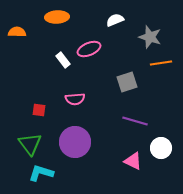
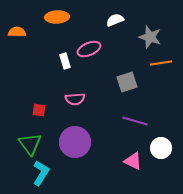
white rectangle: moved 2 px right, 1 px down; rotated 21 degrees clockwise
cyan L-shape: rotated 105 degrees clockwise
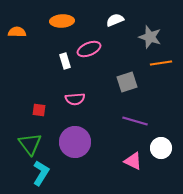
orange ellipse: moved 5 px right, 4 px down
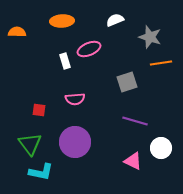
cyan L-shape: moved 1 px up; rotated 70 degrees clockwise
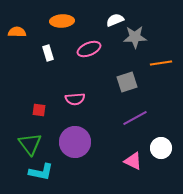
gray star: moved 15 px left; rotated 20 degrees counterclockwise
white rectangle: moved 17 px left, 8 px up
purple line: moved 3 px up; rotated 45 degrees counterclockwise
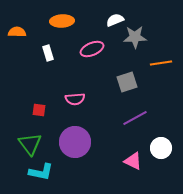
pink ellipse: moved 3 px right
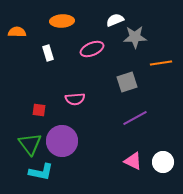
purple circle: moved 13 px left, 1 px up
white circle: moved 2 px right, 14 px down
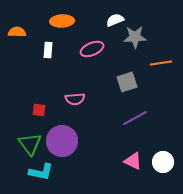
white rectangle: moved 3 px up; rotated 21 degrees clockwise
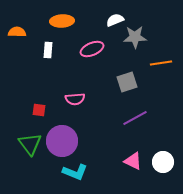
cyan L-shape: moved 34 px right; rotated 10 degrees clockwise
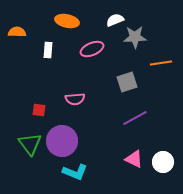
orange ellipse: moved 5 px right; rotated 15 degrees clockwise
pink triangle: moved 1 px right, 2 px up
